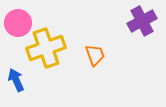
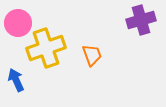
purple cross: moved 1 px left, 1 px up; rotated 12 degrees clockwise
orange trapezoid: moved 3 px left
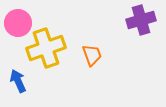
blue arrow: moved 2 px right, 1 px down
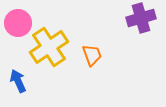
purple cross: moved 2 px up
yellow cross: moved 3 px right, 1 px up; rotated 15 degrees counterclockwise
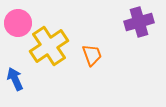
purple cross: moved 2 px left, 4 px down
yellow cross: moved 1 px up
blue arrow: moved 3 px left, 2 px up
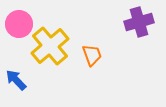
pink circle: moved 1 px right, 1 px down
yellow cross: moved 1 px right; rotated 6 degrees counterclockwise
blue arrow: moved 1 px right, 1 px down; rotated 20 degrees counterclockwise
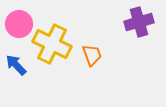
yellow cross: moved 2 px right, 2 px up; rotated 24 degrees counterclockwise
blue arrow: moved 15 px up
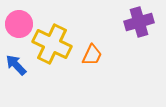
orange trapezoid: rotated 45 degrees clockwise
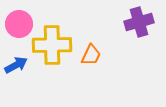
yellow cross: moved 1 px down; rotated 27 degrees counterclockwise
orange trapezoid: moved 1 px left
blue arrow: rotated 105 degrees clockwise
